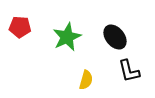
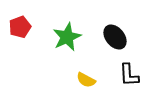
red pentagon: rotated 25 degrees counterclockwise
black L-shape: moved 4 px down; rotated 10 degrees clockwise
yellow semicircle: rotated 102 degrees clockwise
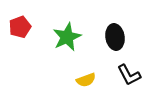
black ellipse: rotated 30 degrees clockwise
black L-shape: rotated 25 degrees counterclockwise
yellow semicircle: rotated 48 degrees counterclockwise
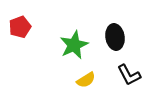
green star: moved 7 px right, 8 px down
yellow semicircle: rotated 12 degrees counterclockwise
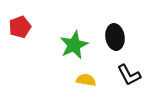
yellow semicircle: rotated 138 degrees counterclockwise
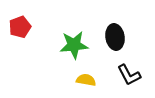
green star: rotated 20 degrees clockwise
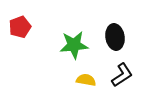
black L-shape: moved 7 px left; rotated 95 degrees counterclockwise
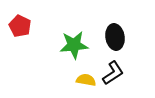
red pentagon: moved 1 px up; rotated 25 degrees counterclockwise
black L-shape: moved 9 px left, 2 px up
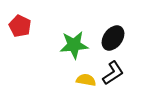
black ellipse: moved 2 px left, 1 px down; rotated 45 degrees clockwise
